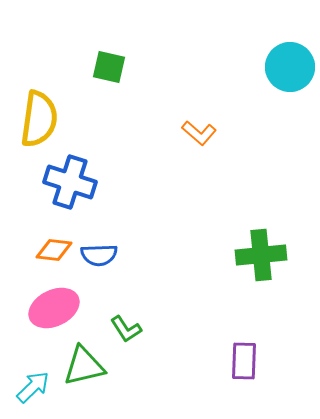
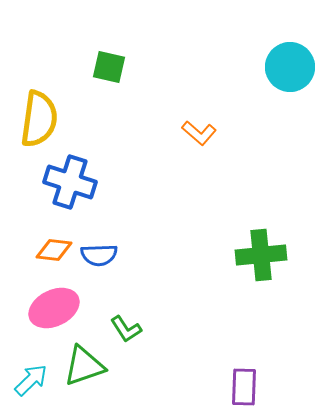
purple rectangle: moved 26 px down
green triangle: rotated 6 degrees counterclockwise
cyan arrow: moved 2 px left, 7 px up
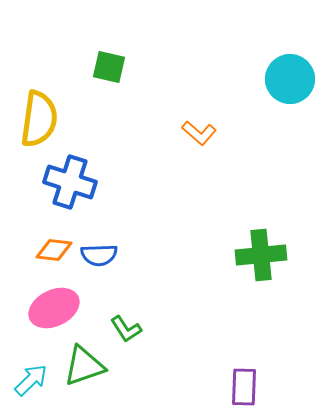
cyan circle: moved 12 px down
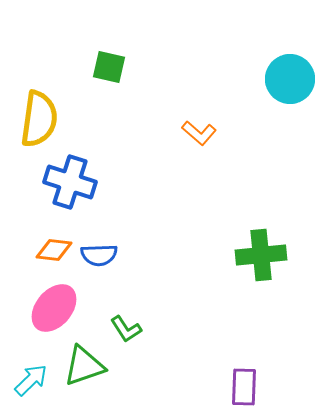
pink ellipse: rotated 24 degrees counterclockwise
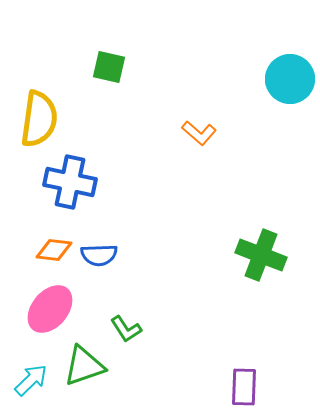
blue cross: rotated 6 degrees counterclockwise
green cross: rotated 27 degrees clockwise
pink ellipse: moved 4 px left, 1 px down
